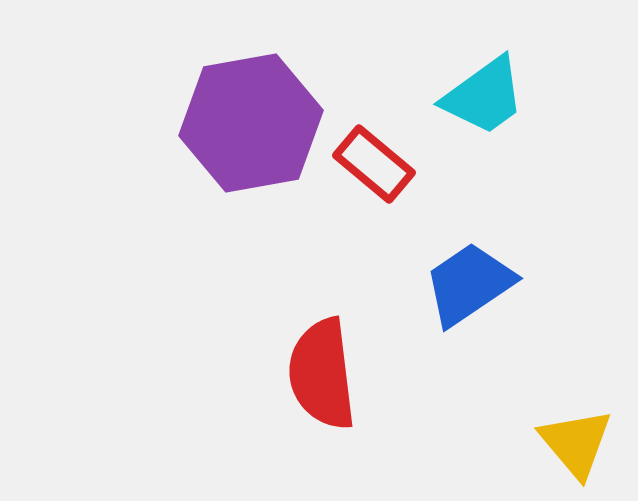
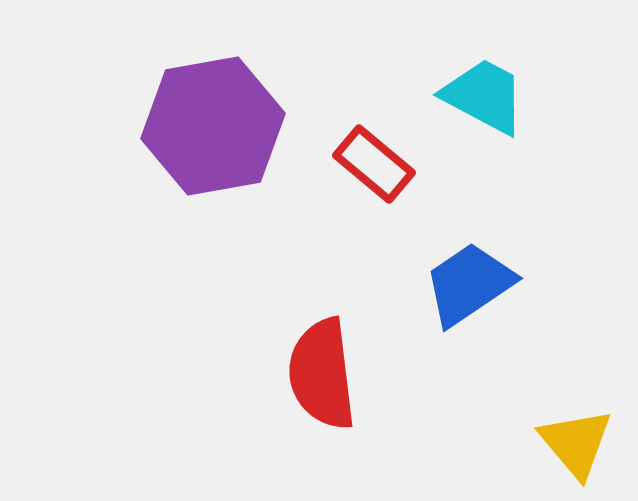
cyan trapezoid: rotated 116 degrees counterclockwise
purple hexagon: moved 38 px left, 3 px down
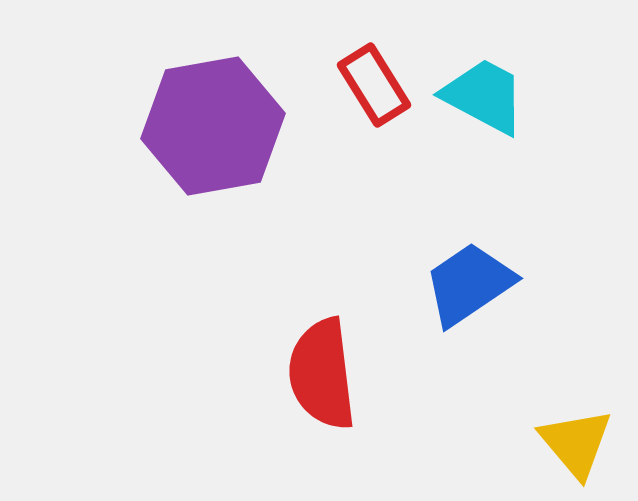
red rectangle: moved 79 px up; rotated 18 degrees clockwise
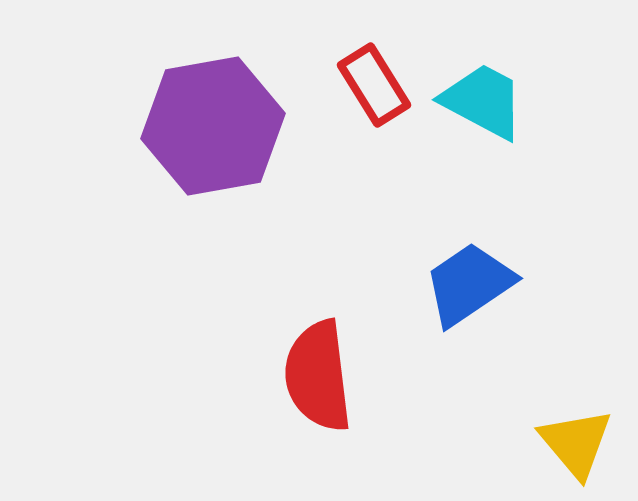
cyan trapezoid: moved 1 px left, 5 px down
red semicircle: moved 4 px left, 2 px down
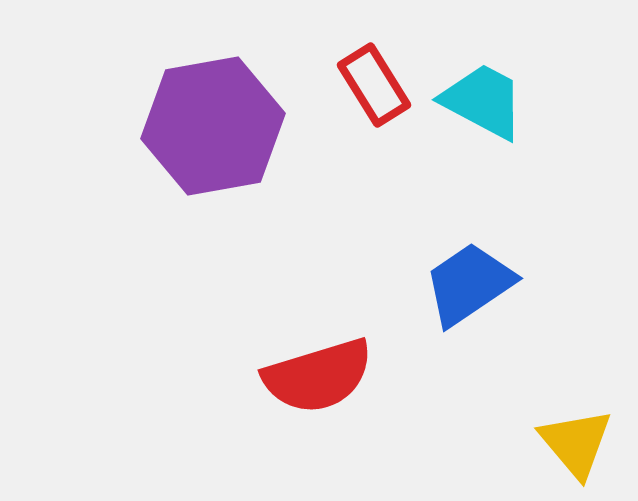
red semicircle: rotated 100 degrees counterclockwise
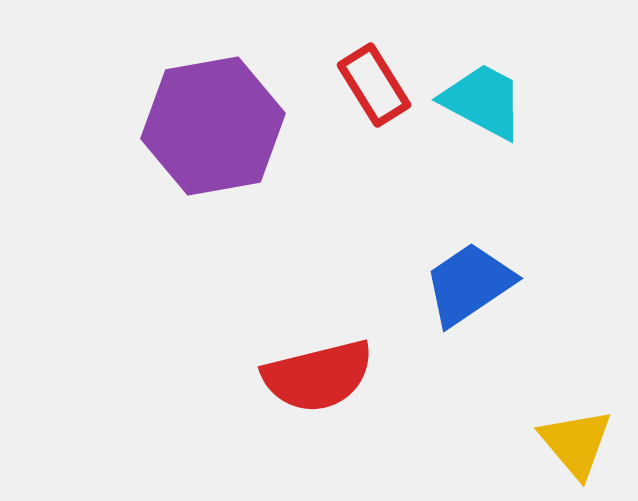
red semicircle: rotated 3 degrees clockwise
